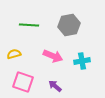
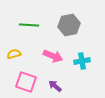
pink square: moved 3 px right
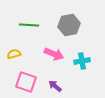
pink arrow: moved 1 px right, 2 px up
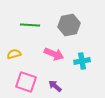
green line: moved 1 px right
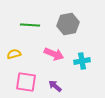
gray hexagon: moved 1 px left, 1 px up
pink square: rotated 10 degrees counterclockwise
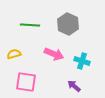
gray hexagon: rotated 25 degrees counterclockwise
cyan cross: rotated 28 degrees clockwise
purple arrow: moved 19 px right
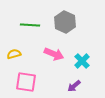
gray hexagon: moved 3 px left, 2 px up
cyan cross: rotated 28 degrees clockwise
purple arrow: rotated 80 degrees counterclockwise
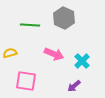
gray hexagon: moved 1 px left, 4 px up
yellow semicircle: moved 4 px left, 1 px up
pink square: moved 1 px up
